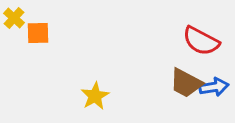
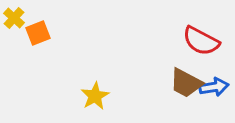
orange square: rotated 20 degrees counterclockwise
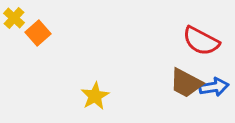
orange square: rotated 20 degrees counterclockwise
